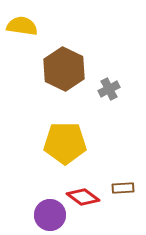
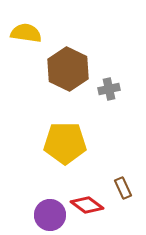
yellow semicircle: moved 4 px right, 7 px down
brown hexagon: moved 4 px right
gray cross: rotated 15 degrees clockwise
brown rectangle: rotated 70 degrees clockwise
red diamond: moved 4 px right, 8 px down
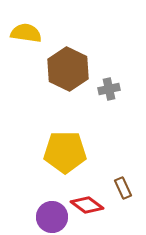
yellow pentagon: moved 9 px down
purple circle: moved 2 px right, 2 px down
